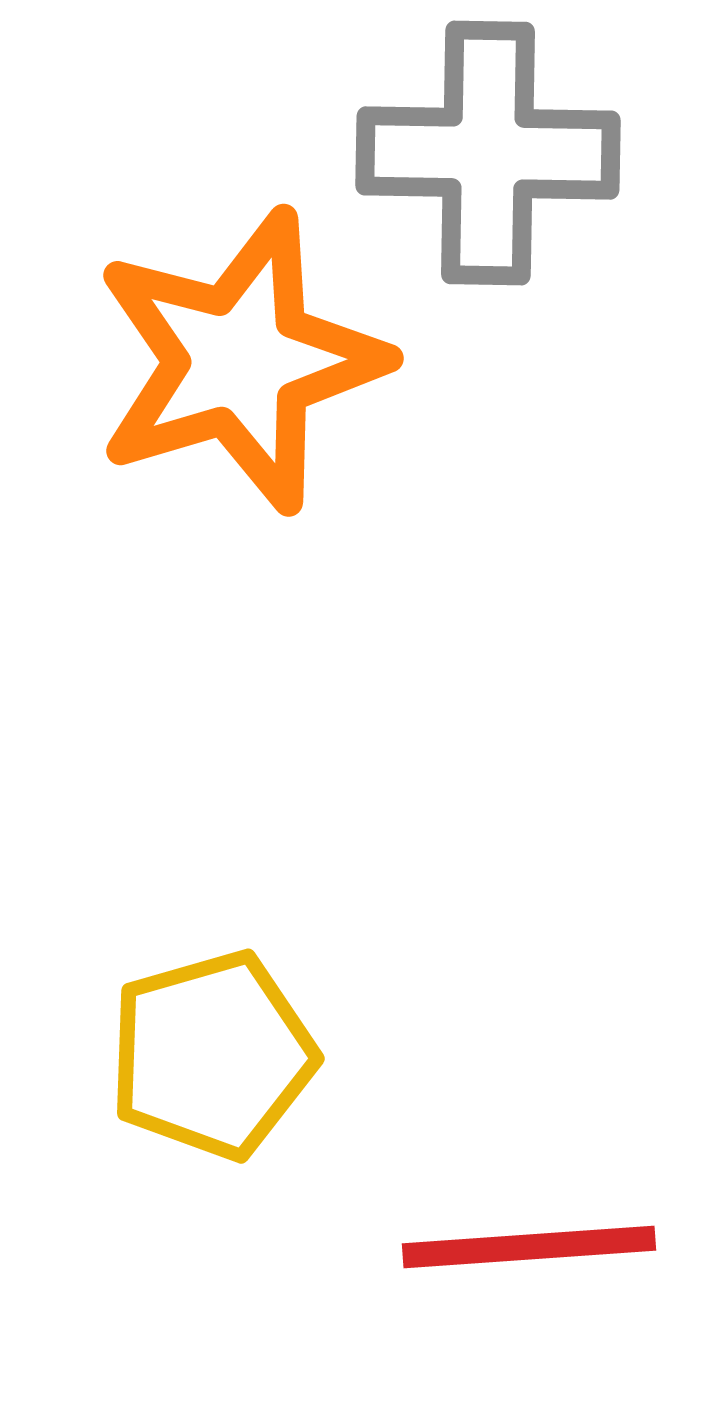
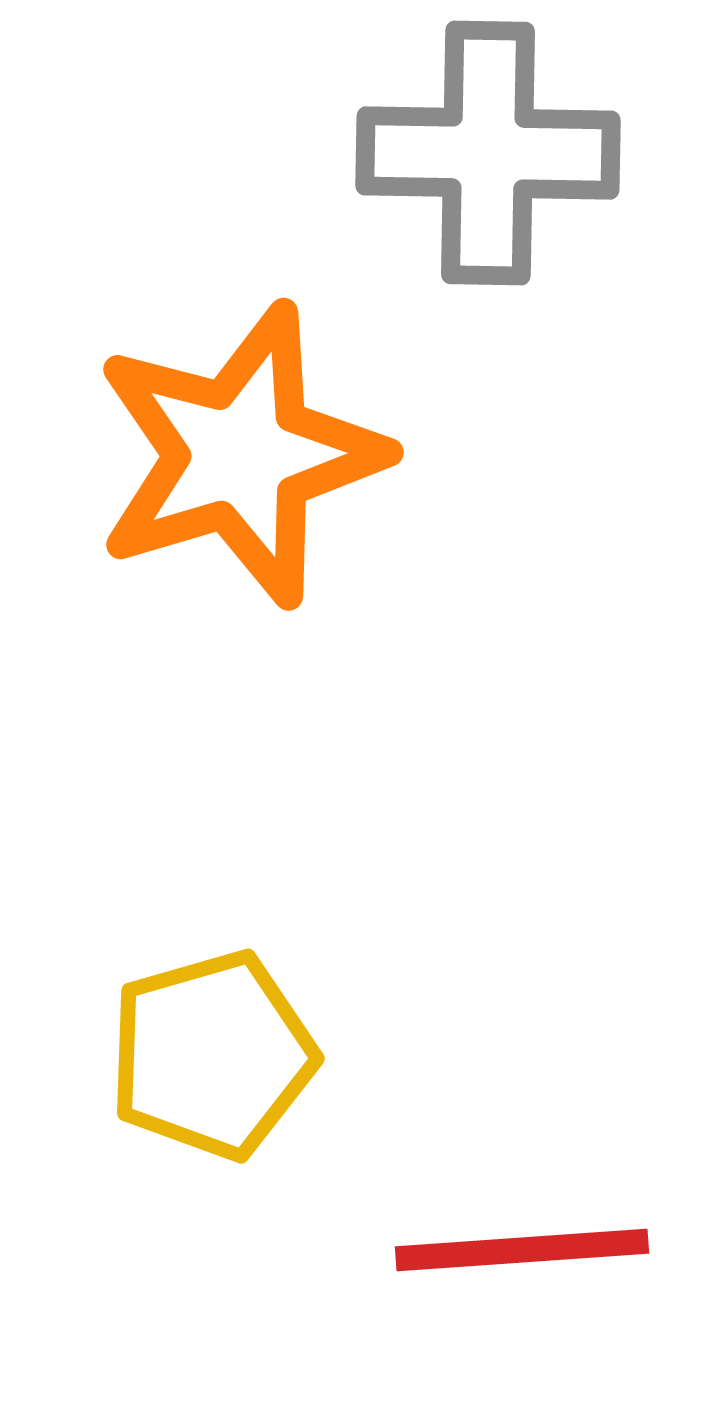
orange star: moved 94 px down
red line: moved 7 px left, 3 px down
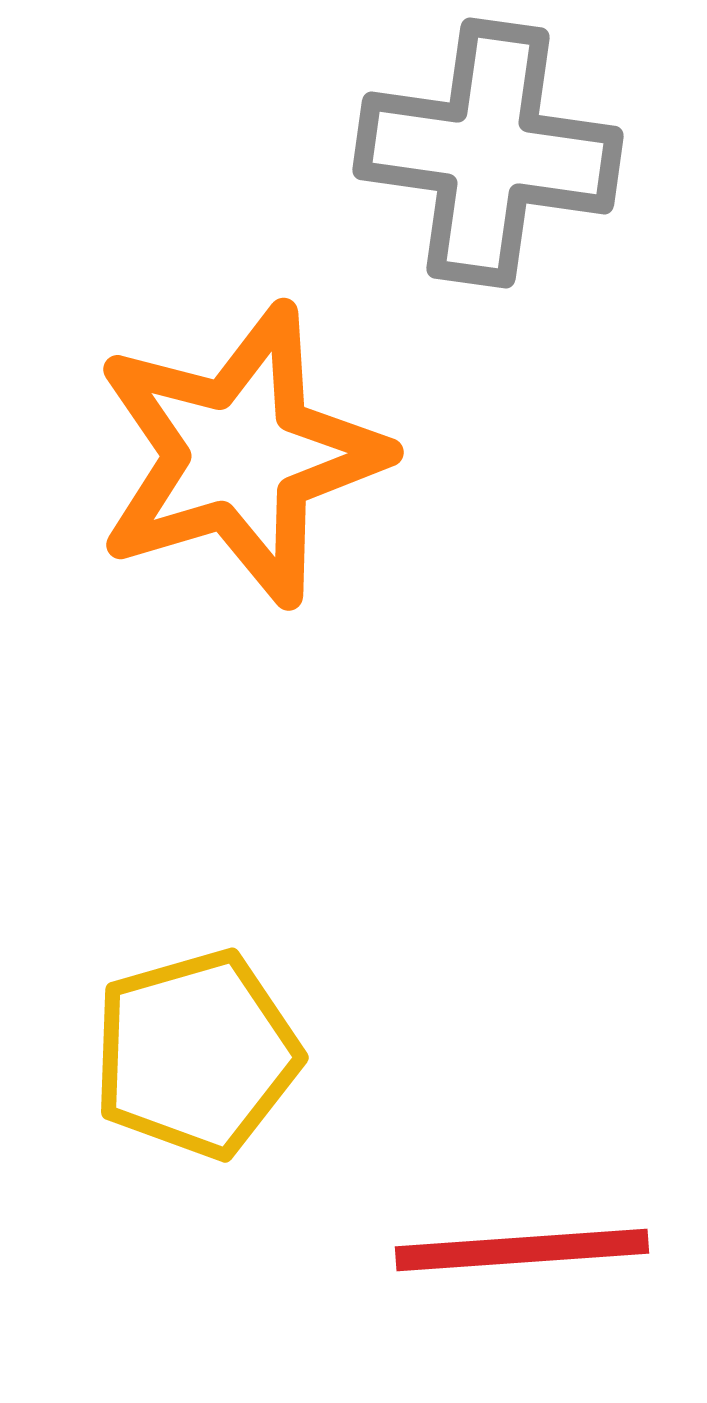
gray cross: rotated 7 degrees clockwise
yellow pentagon: moved 16 px left, 1 px up
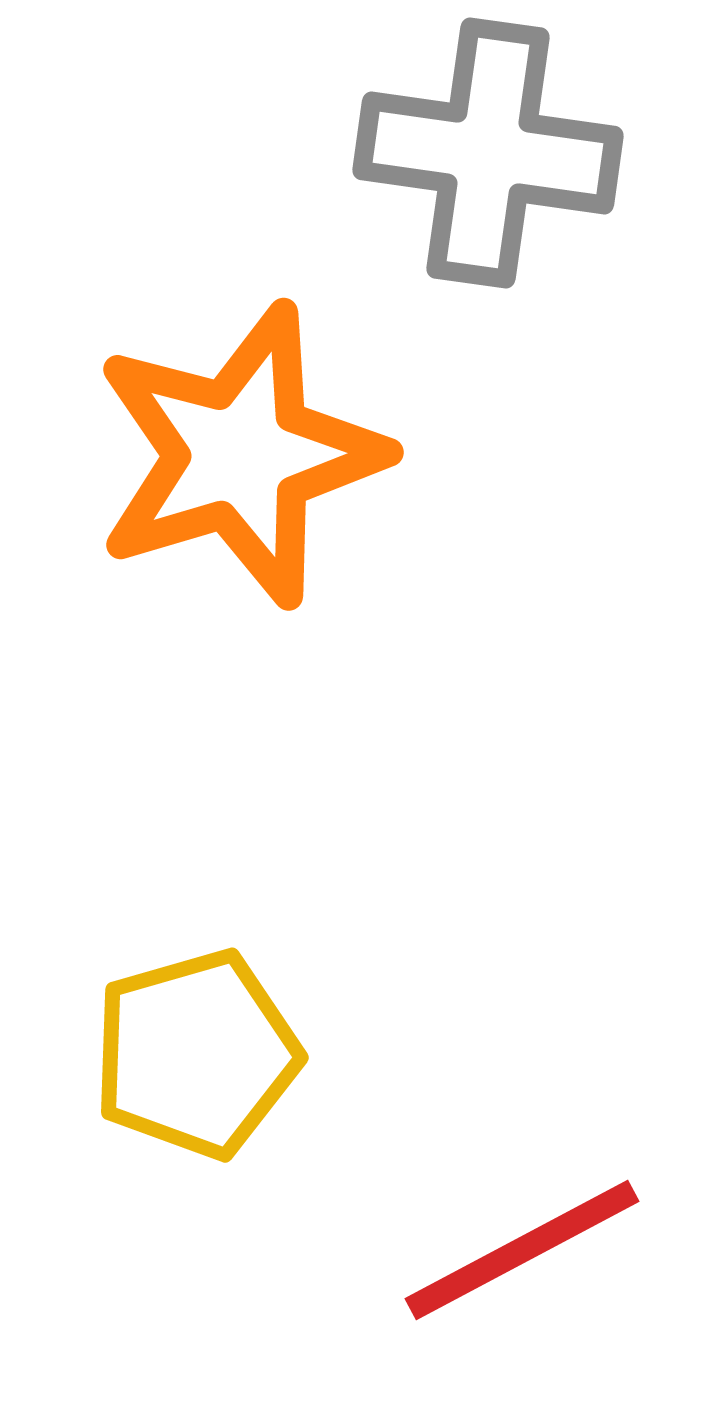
red line: rotated 24 degrees counterclockwise
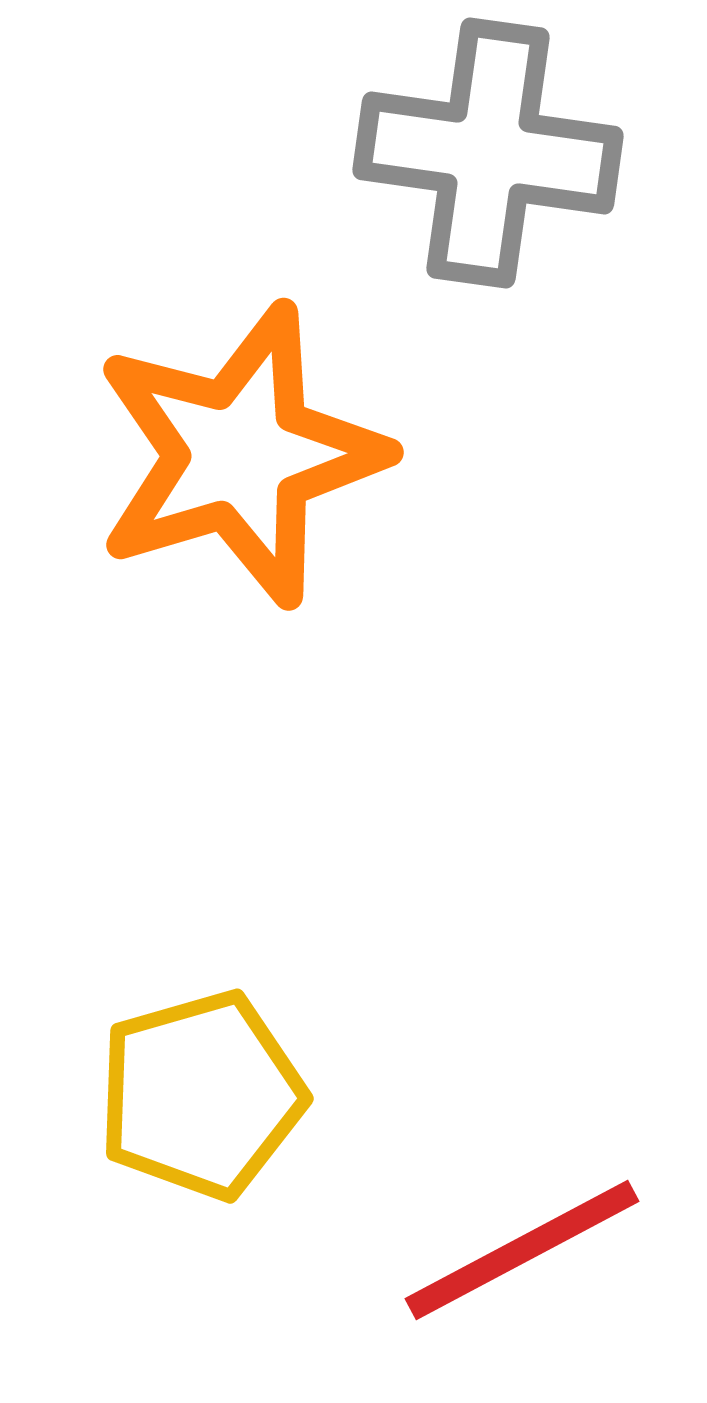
yellow pentagon: moved 5 px right, 41 px down
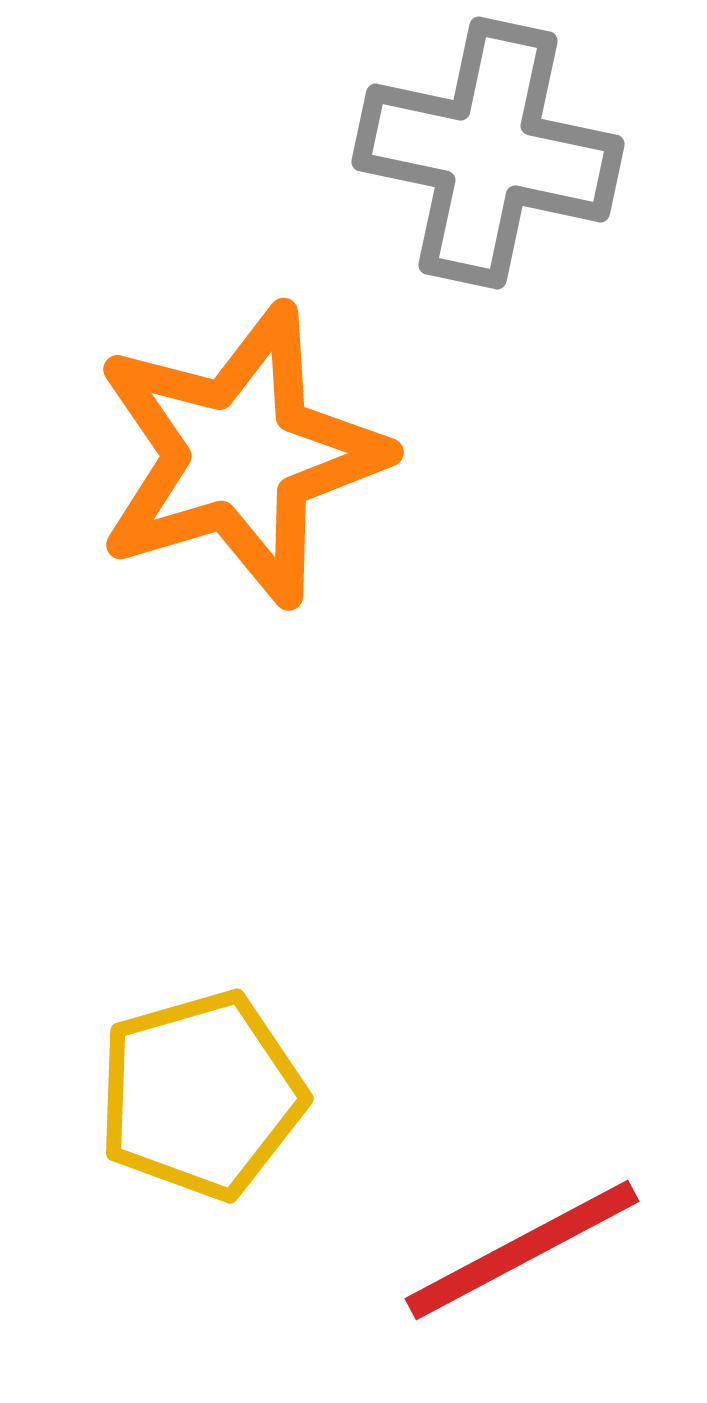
gray cross: rotated 4 degrees clockwise
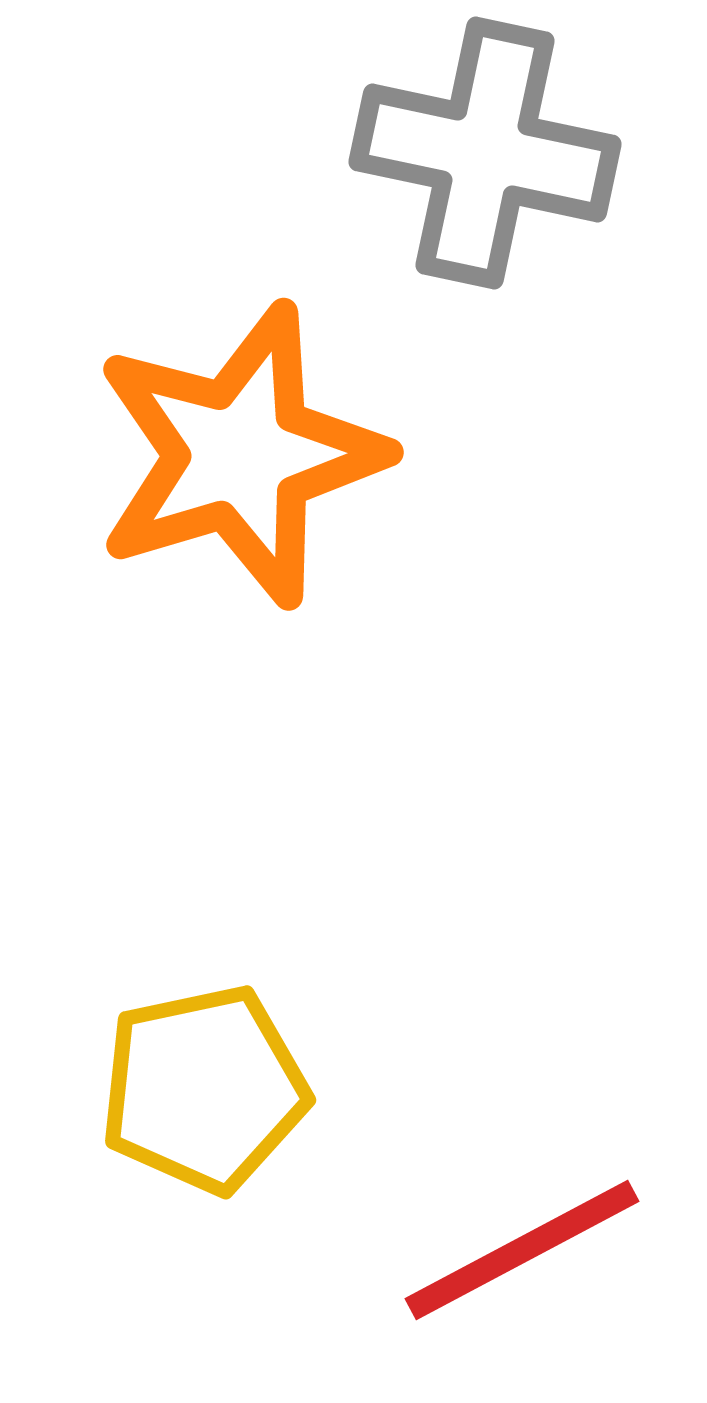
gray cross: moved 3 px left
yellow pentagon: moved 3 px right, 6 px up; rotated 4 degrees clockwise
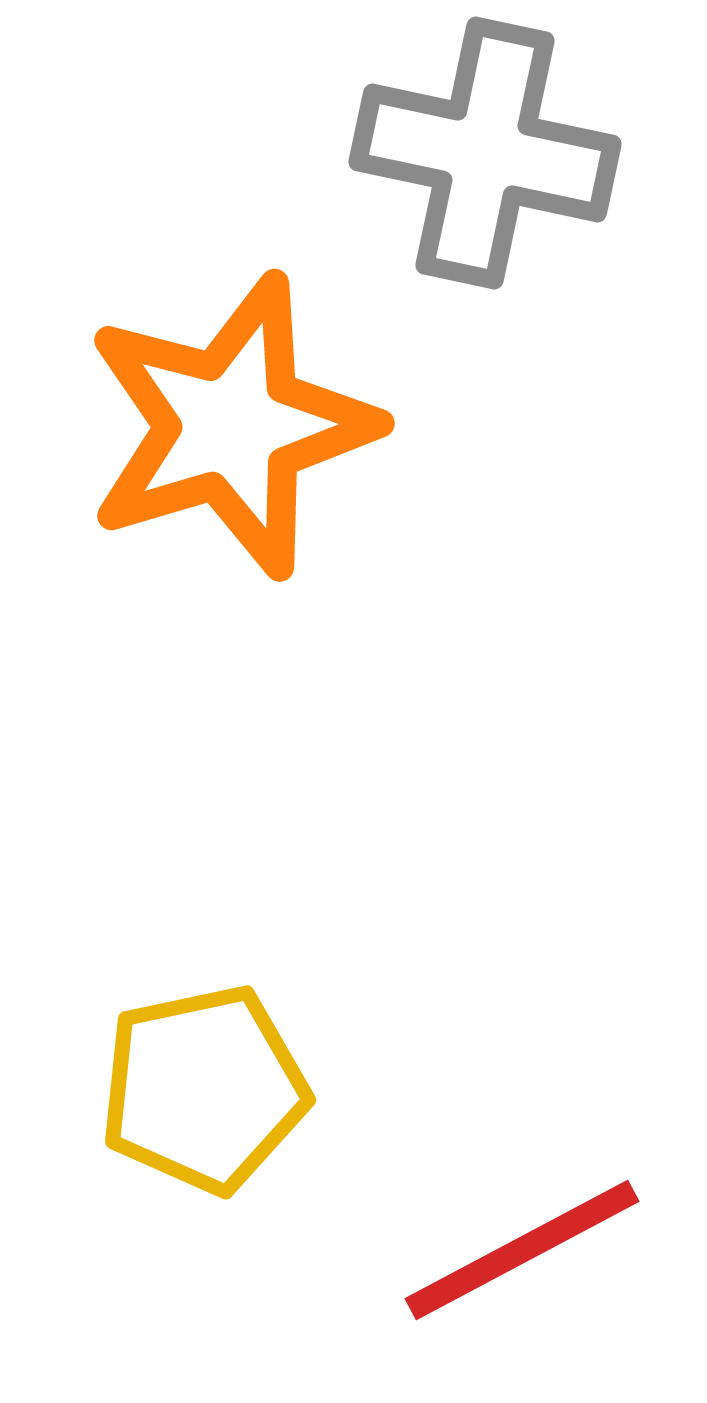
orange star: moved 9 px left, 29 px up
